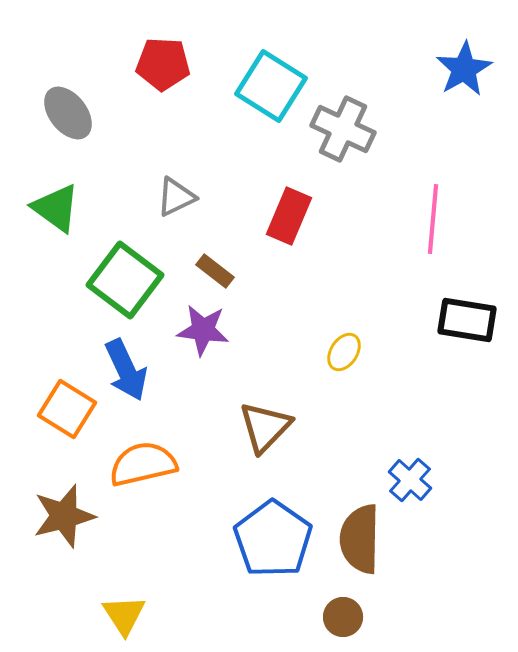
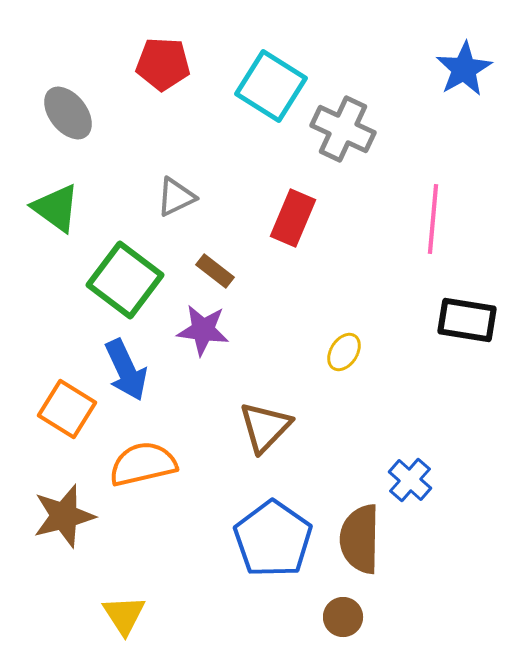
red rectangle: moved 4 px right, 2 px down
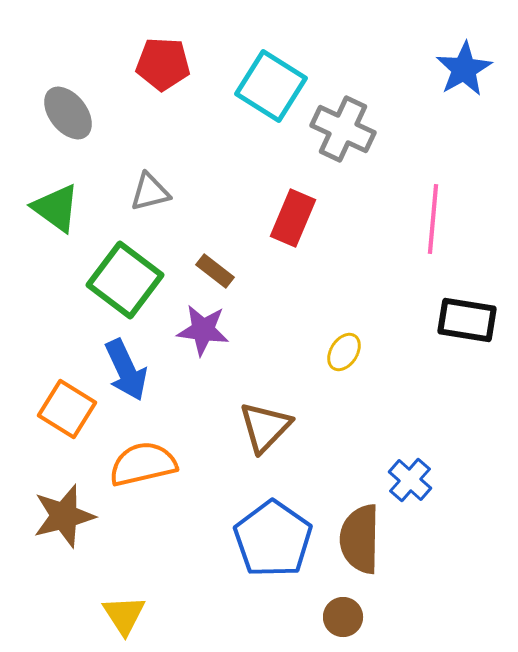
gray triangle: moved 26 px left, 5 px up; rotated 12 degrees clockwise
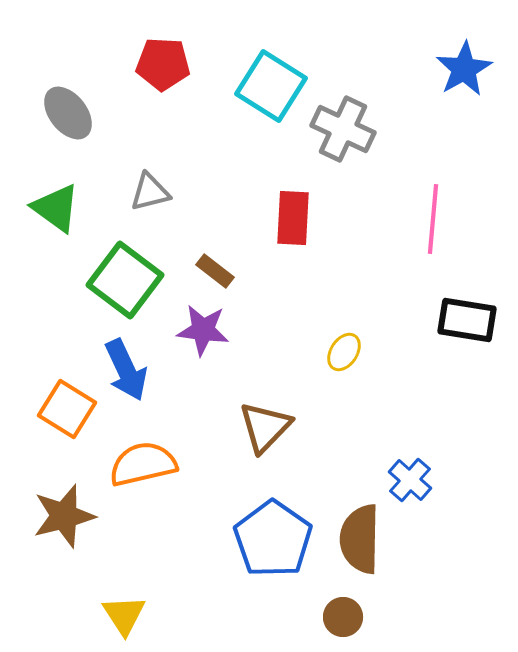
red rectangle: rotated 20 degrees counterclockwise
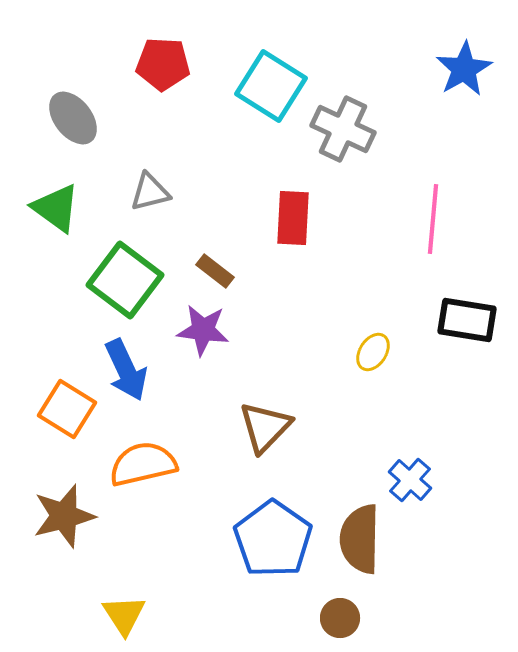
gray ellipse: moved 5 px right, 5 px down
yellow ellipse: moved 29 px right
brown circle: moved 3 px left, 1 px down
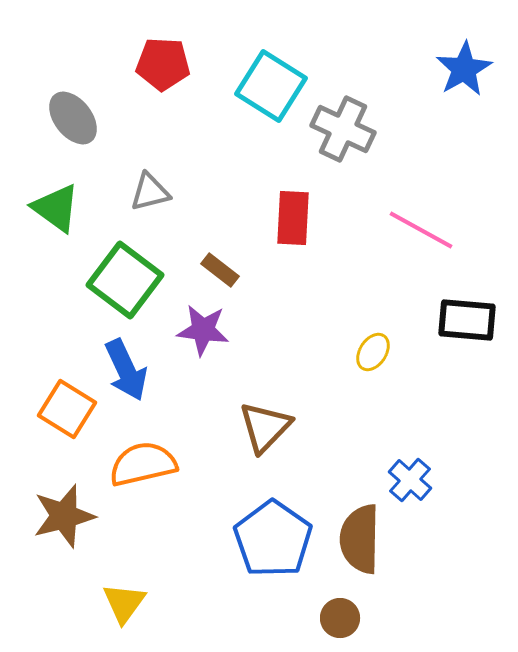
pink line: moved 12 px left, 11 px down; rotated 66 degrees counterclockwise
brown rectangle: moved 5 px right, 1 px up
black rectangle: rotated 4 degrees counterclockwise
yellow triangle: moved 12 px up; rotated 9 degrees clockwise
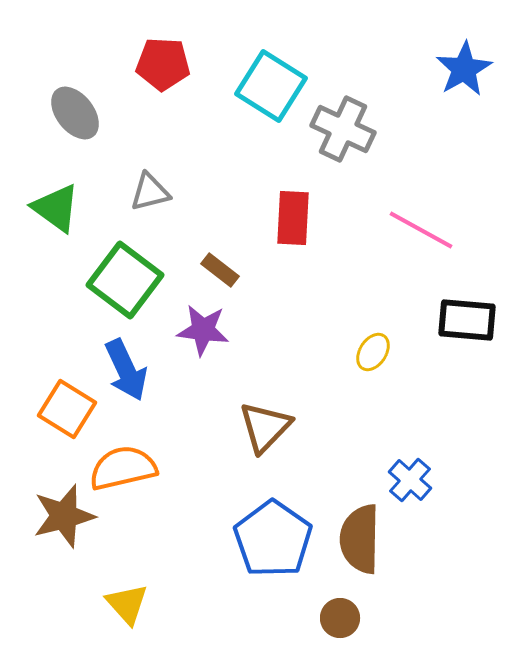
gray ellipse: moved 2 px right, 5 px up
orange semicircle: moved 20 px left, 4 px down
yellow triangle: moved 3 px right, 1 px down; rotated 18 degrees counterclockwise
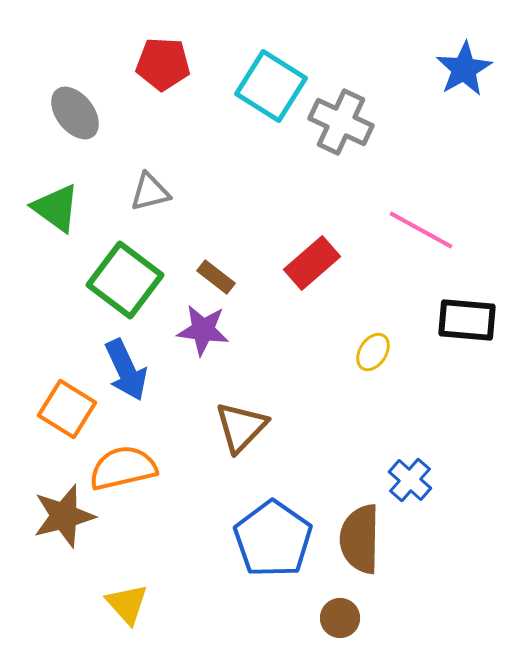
gray cross: moved 2 px left, 7 px up
red rectangle: moved 19 px right, 45 px down; rotated 46 degrees clockwise
brown rectangle: moved 4 px left, 7 px down
brown triangle: moved 24 px left
